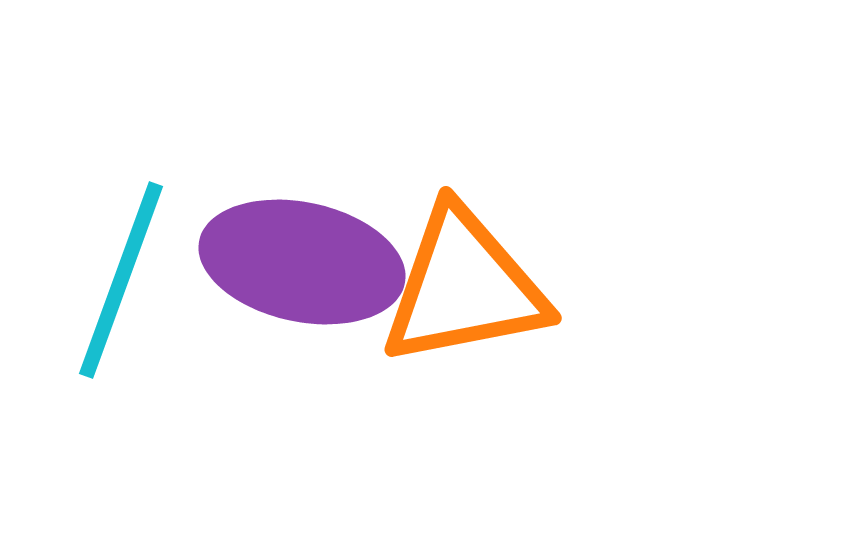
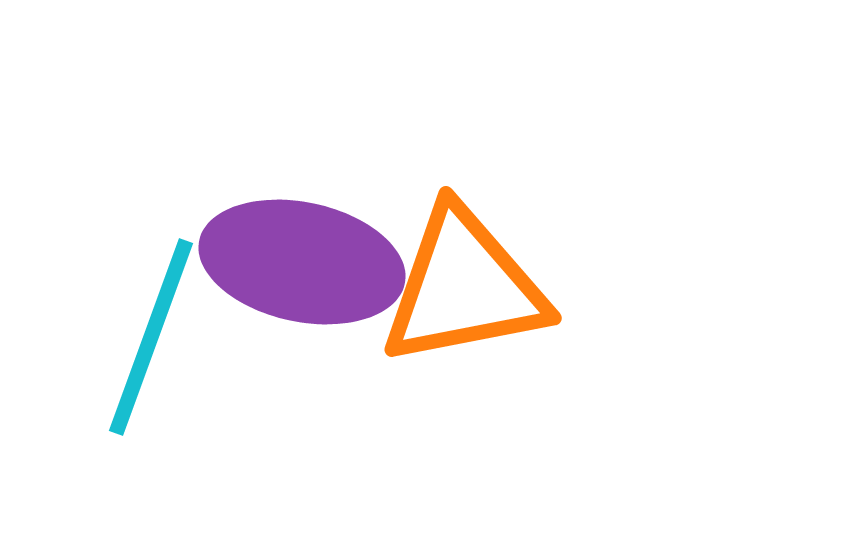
cyan line: moved 30 px right, 57 px down
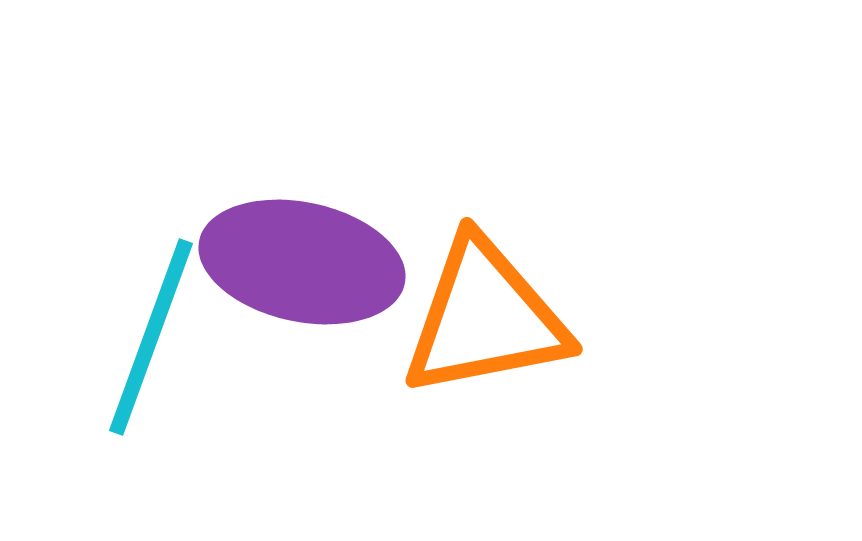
orange triangle: moved 21 px right, 31 px down
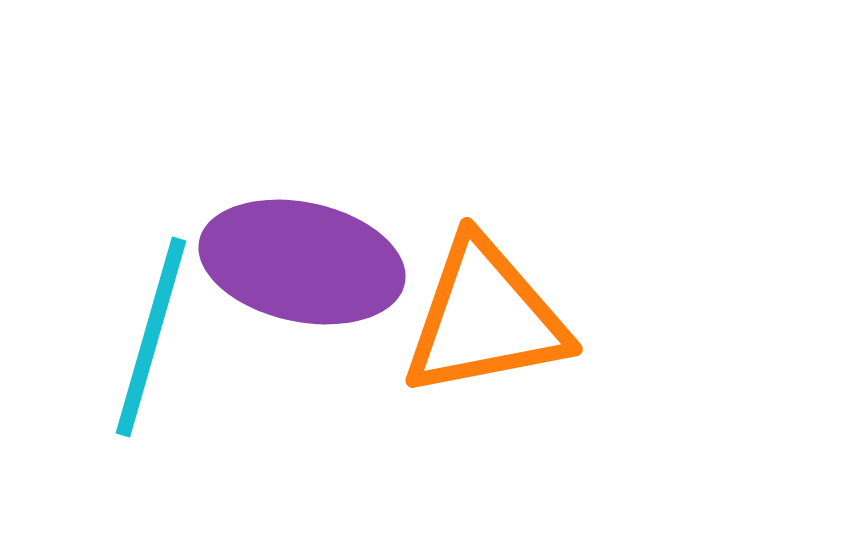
cyan line: rotated 4 degrees counterclockwise
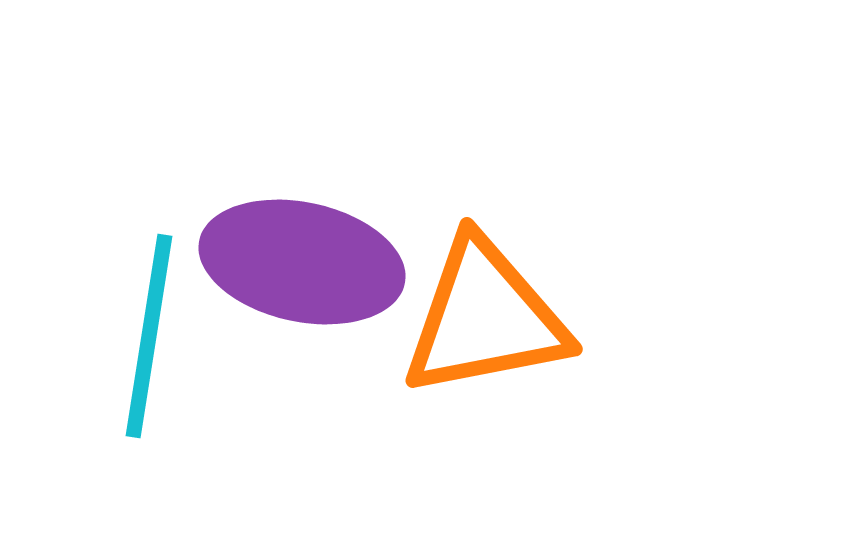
cyan line: moved 2 px left, 1 px up; rotated 7 degrees counterclockwise
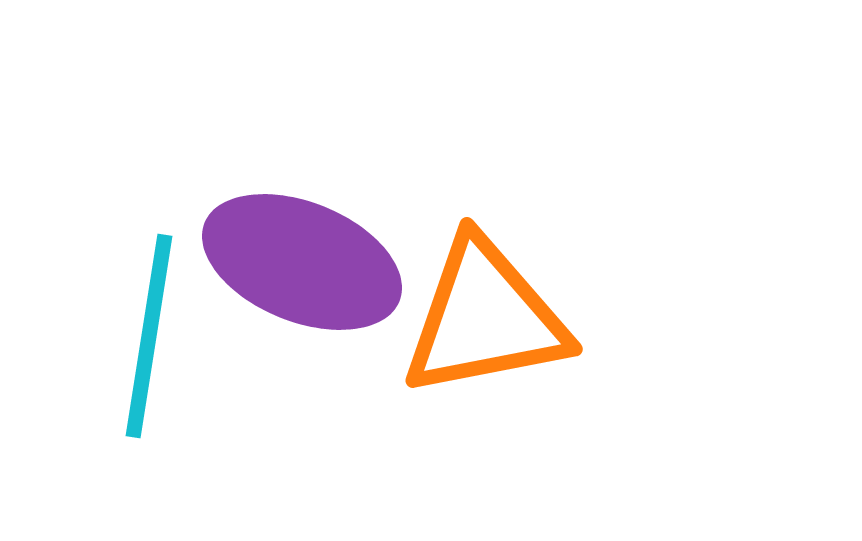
purple ellipse: rotated 10 degrees clockwise
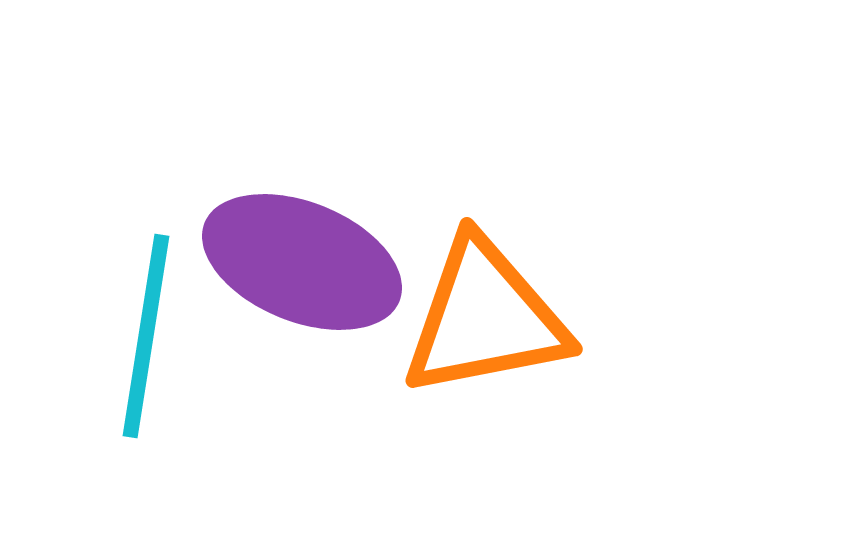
cyan line: moved 3 px left
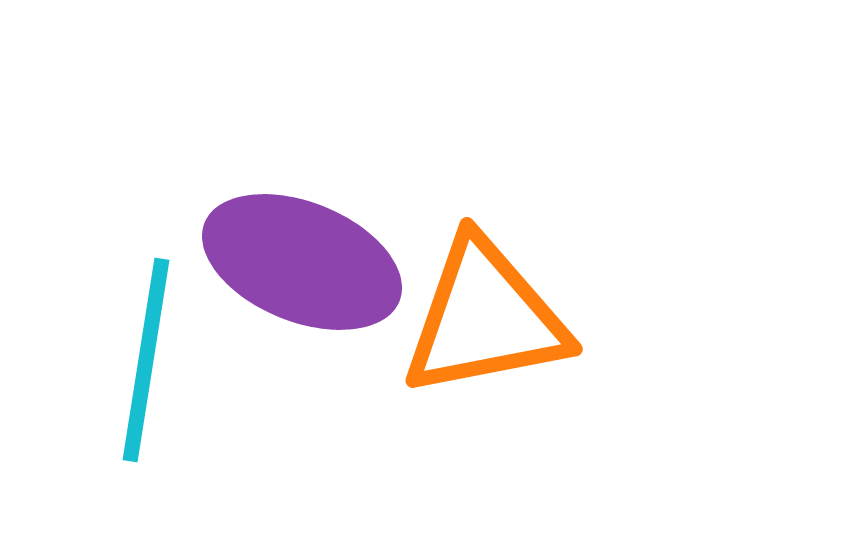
cyan line: moved 24 px down
